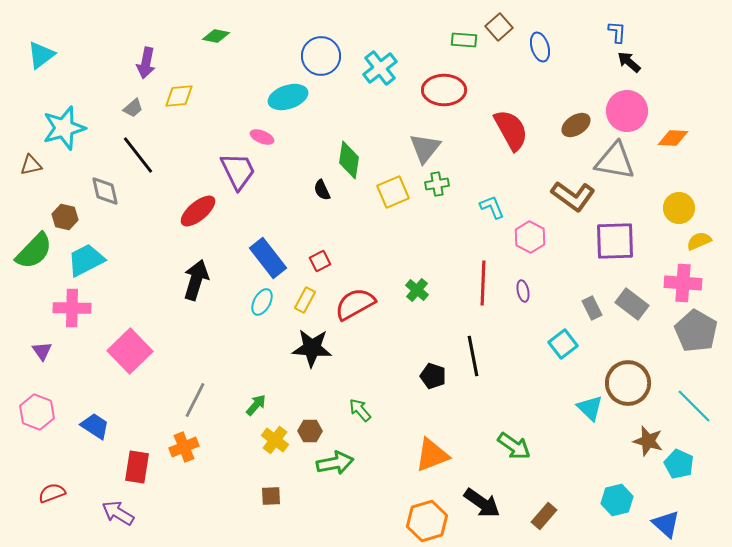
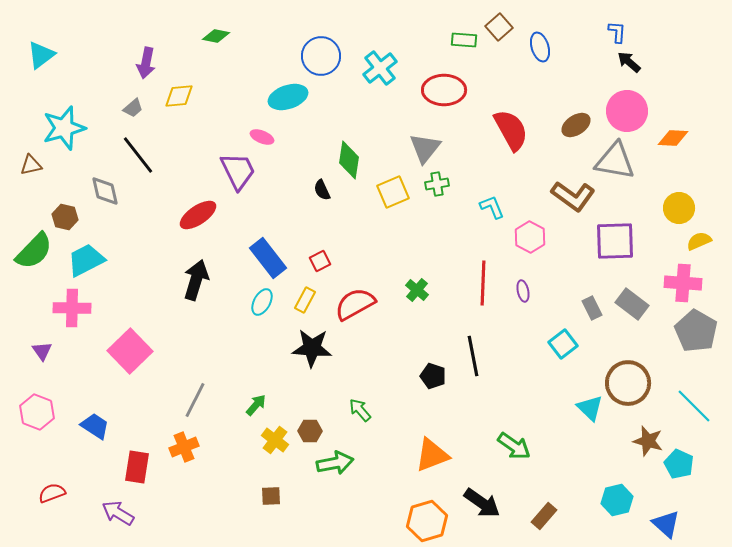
red ellipse at (198, 211): moved 4 px down; rotated 6 degrees clockwise
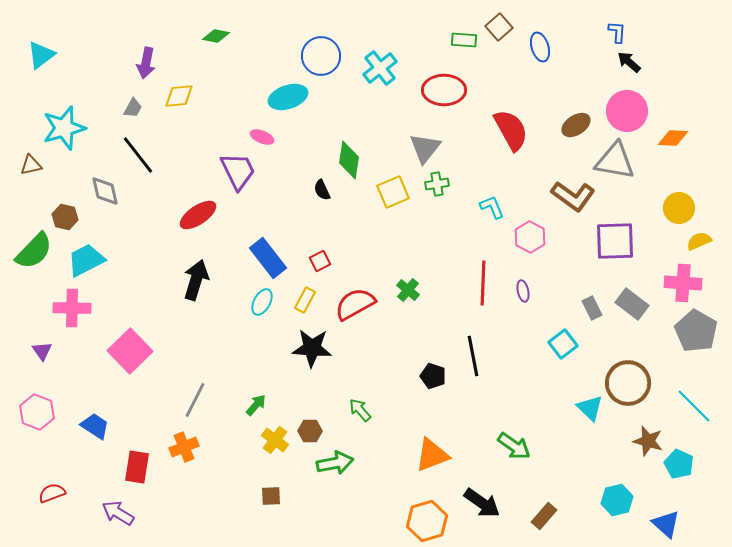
gray trapezoid at (133, 108): rotated 20 degrees counterclockwise
green cross at (417, 290): moved 9 px left
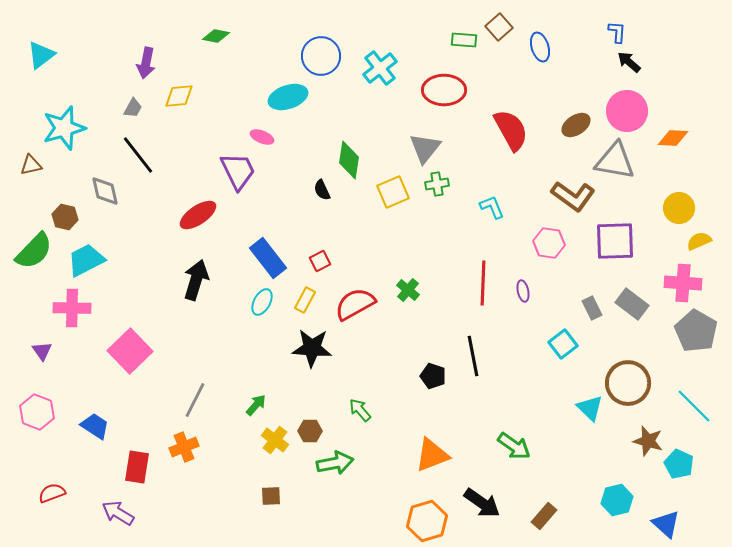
pink hexagon at (530, 237): moved 19 px right, 6 px down; rotated 20 degrees counterclockwise
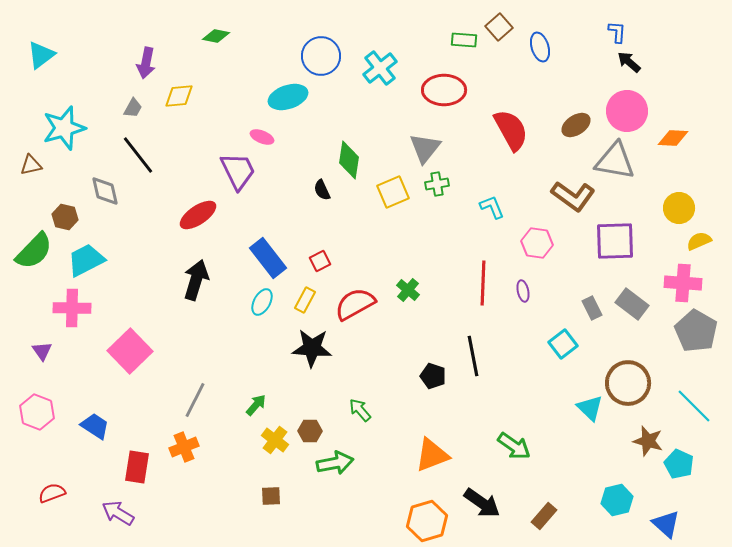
pink hexagon at (549, 243): moved 12 px left
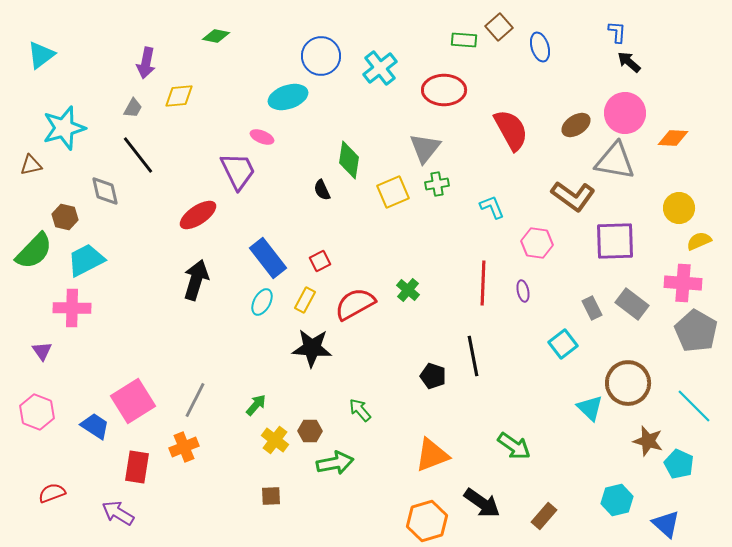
pink circle at (627, 111): moved 2 px left, 2 px down
pink square at (130, 351): moved 3 px right, 50 px down; rotated 12 degrees clockwise
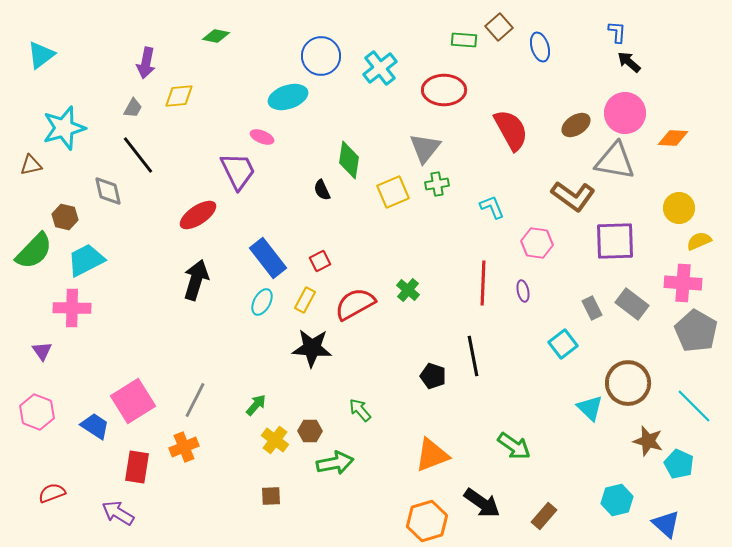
gray diamond at (105, 191): moved 3 px right
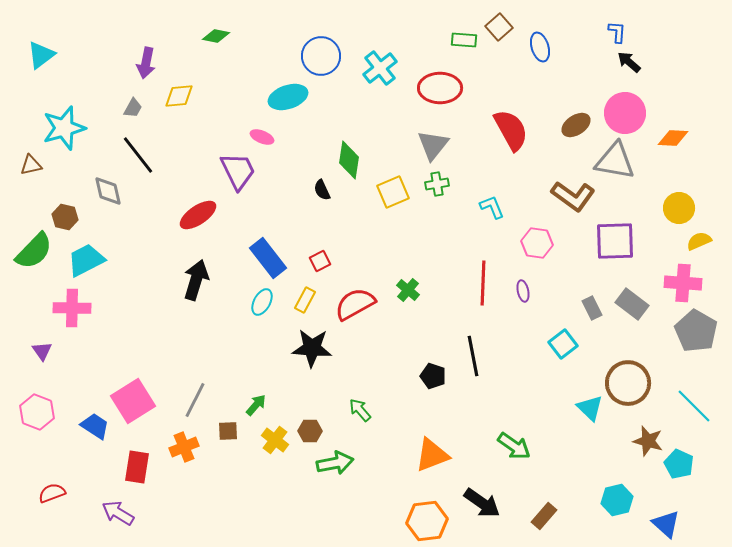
red ellipse at (444, 90): moved 4 px left, 2 px up
gray triangle at (425, 148): moved 8 px right, 3 px up
brown square at (271, 496): moved 43 px left, 65 px up
orange hexagon at (427, 521): rotated 9 degrees clockwise
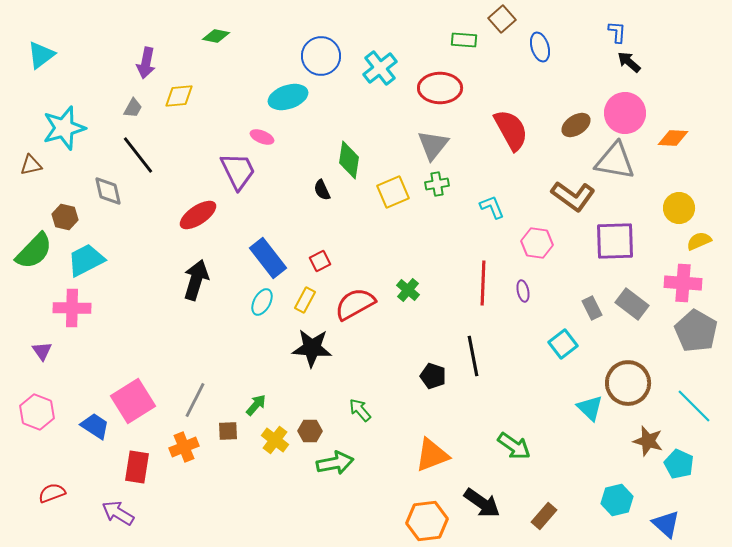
brown square at (499, 27): moved 3 px right, 8 px up
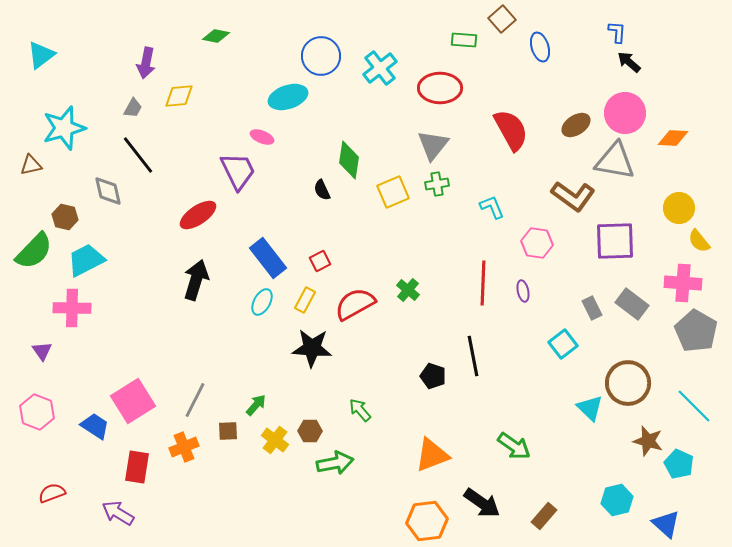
yellow semicircle at (699, 241): rotated 105 degrees counterclockwise
